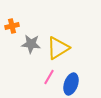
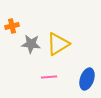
yellow triangle: moved 4 px up
pink line: rotated 56 degrees clockwise
blue ellipse: moved 16 px right, 5 px up
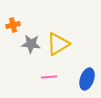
orange cross: moved 1 px right, 1 px up
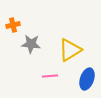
yellow triangle: moved 12 px right, 6 px down
pink line: moved 1 px right, 1 px up
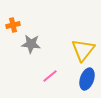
yellow triangle: moved 13 px right; rotated 20 degrees counterclockwise
pink line: rotated 35 degrees counterclockwise
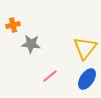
yellow triangle: moved 2 px right, 2 px up
blue ellipse: rotated 15 degrees clockwise
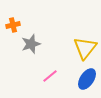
gray star: rotated 24 degrees counterclockwise
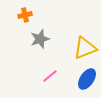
orange cross: moved 12 px right, 10 px up
gray star: moved 9 px right, 5 px up
yellow triangle: rotated 30 degrees clockwise
